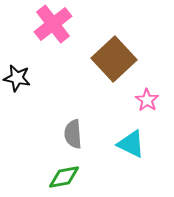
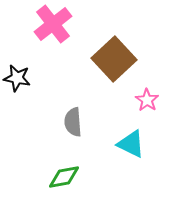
gray semicircle: moved 12 px up
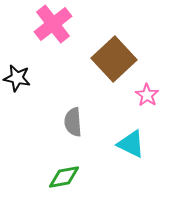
pink star: moved 5 px up
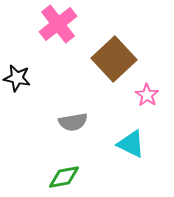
pink cross: moved 5 px right
gray semicircle: rotated 96 degrees counterclockwise
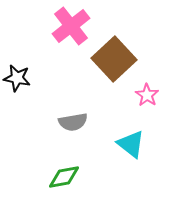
pink cross: moved 13 px right, 2 px down
cyan triangle: rotated 12 degrees clockwise
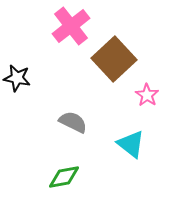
gray semicircle: rotated 144 degrees counterclockwise
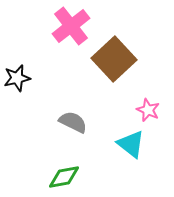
black star: rotated 24 degrees counterclockwise
pink star: moved 1 px right, 15 px down; rotated 10 degrees counterclockwise
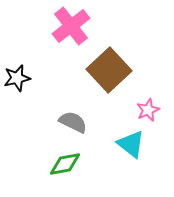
brown square: moved 5 px left, 11 px down
pink star: rotated 25 degrees clockwise
green diamond: moved 1 px right, 13 px up
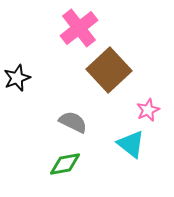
pink cross: moved 8 px right, 2 px down
black star: rotated 8 degrees counterclockwise
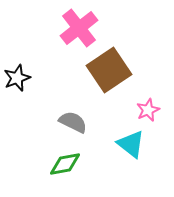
brown square: rotated 9 degrees clockwise
